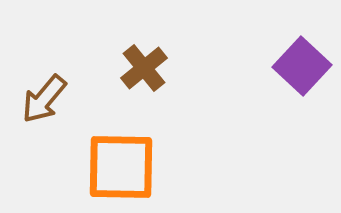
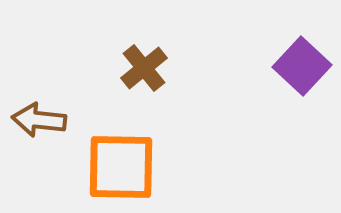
brown arrow: moved 5 px left, 21 px down; rotated 56 degrees clockwise
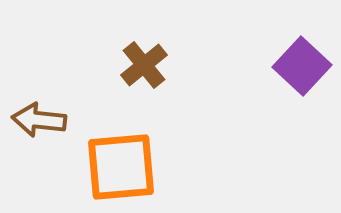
brown cross: moved 3 px up
orange square: rotated 6 degrees counterclockwise
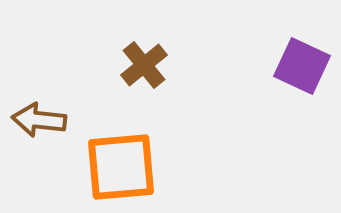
purple square: rotated 18 degrees counterclockwise
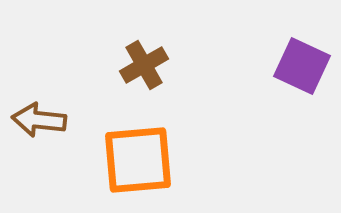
brown cross: rotated 9 degrees clockwise
orange square: moved 17 px right, 7 px up
